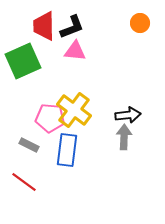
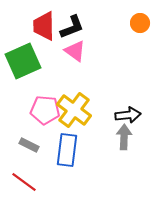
pink triangle: rotated 30 degrees clockwise
pink pentagon: moved 5 px left, 8 px up
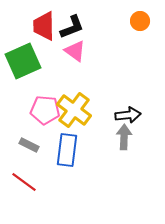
orange circle: moved 2 px up
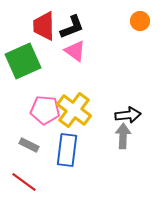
gray arrow: moved 1 px left, 1 px up
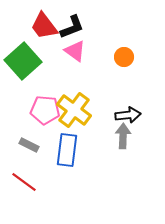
orange circle: moved 16 px left, 36 px down
red trapezoid: rotated 36 degrees counterclockwise
green square: rotated 18 degrees counterclockwise
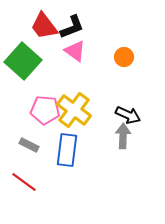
green square: rotated 6 degrees counterclockwise
black arrow: rotated 30 degrees clockwise
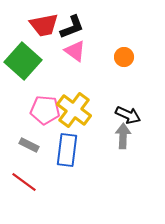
red trapezoid: moved 1 px up; rotated 64 degrees counterclockwise
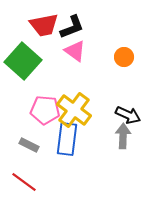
blue rectangle: moved 11 px up
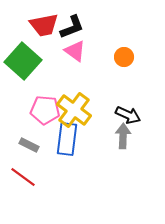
red line: moved 1 px left, 5 px up
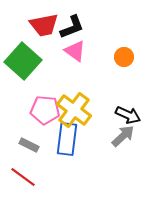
gray arrow: rotated 45 degrees clockwise
